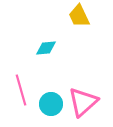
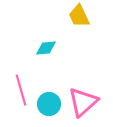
cyan circle: moved 2 px left
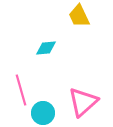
cyan circle: moved 6 px left, 9 px down
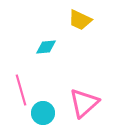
yellow trapezoid: moved 1 px right, 4 px down; rotated 40 degrees counterclockwise
cyan diamond: moved 1 px up
pink triangle: moved 1 px right, 1 px down
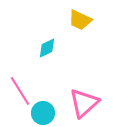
cyan diamond: moved 1 px right, 1 px down; rotated 20 degrees counterclockwise
pink line: moved 1 px left, 1 px down; rotated 16 degrees counterclockwise
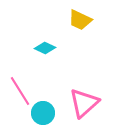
cyan diamond: moved 2 px left; rotated 50 degrees clockwise
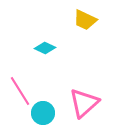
yellow trapezoid: moved 5 px right
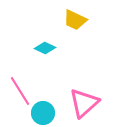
yellow trapezoid: moved 10 px left
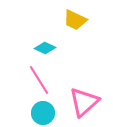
pink line: moved 19 px right, 11 px up
pink triangle: moved 1 px up
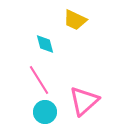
cyan diamond: moved 4 px up; rotated 50 degrees clockwise
pink triangle: moved 1 px up
cyan circle: moved 2 px right, 1 px up
